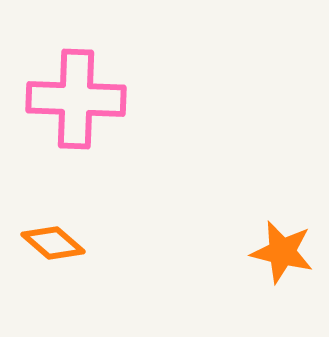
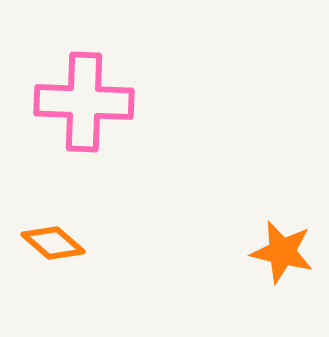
pink cross: moved 8 px right, 3 px down
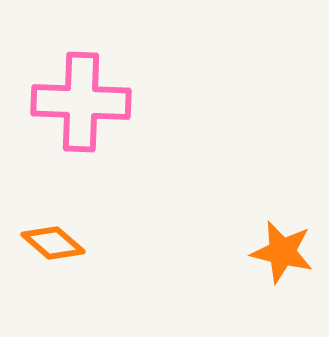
pink cross: moved 3 px left
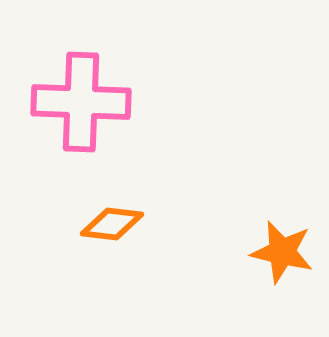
orange diamond: moved 59 px right, 19 px up; rotated 34 degrees counterclockwise
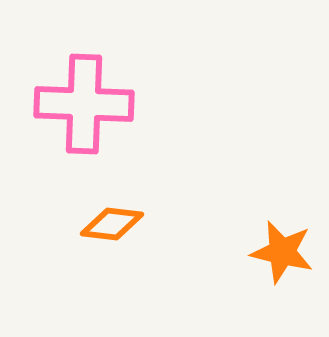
pink cross: moved 3 px right, 2 px down
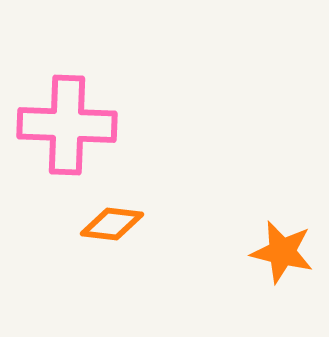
pink cross: moved 17 px left, 21 px down
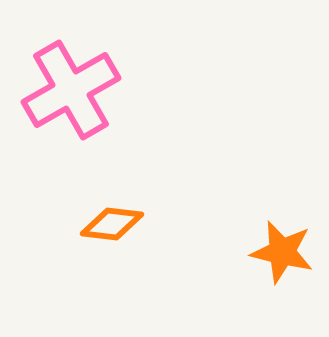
pink cross: moved 4 px right, 35 px up; rotated 32 degrees counterclockwise
